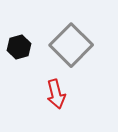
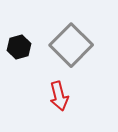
red arrow: moved 3 px right, 2 px down
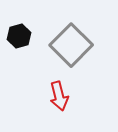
black hexagon: moved 11 px up
